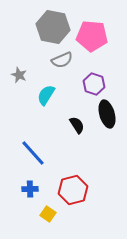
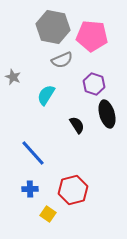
gray star: moved 6 px left, 2 px down
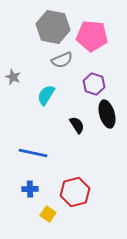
blue line: rotated 36 degrees counterclockwise
red hexagon: moved 2 px right, 2 px down
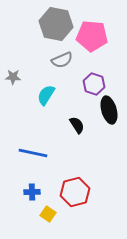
gray hexagon: moved 3 px right, 3 px up
gray star: rotated 21 degrees counterclockwise
black ellipse: moved 2 px right, 4 px up
blue cross: moved 2 px right, 3 px down
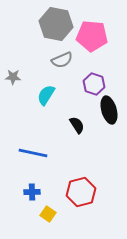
red hexagon: moved 6 px right
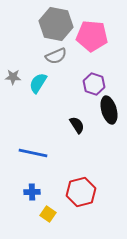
gray semicircle: moved 6 px left, 4 px up
cyan semicircle: moved 8 px left, 12 px up
